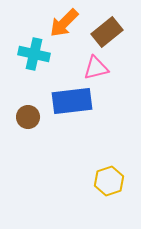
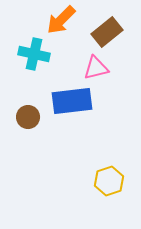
orange arrow: moved 3 px left, 3 px up
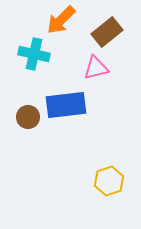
blue rectangle: moved 6 px left, 4 px down
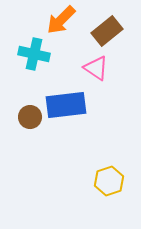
brown rectangle: moved 1 px up
pink triangle: rotated 48 degrees clockwise
brown circle: moved 2 px right
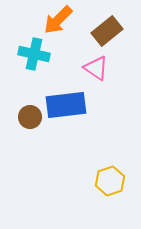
orange arrow: moved 3 px left
yellow hexagon: moved 1 px right
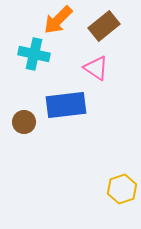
brown rectangle: moved 3 px left, 5 px up
brown circle: moved 6 px left, 5 px down
yellow hexagon: moved 12 px right, 8 px down
